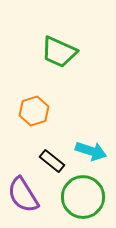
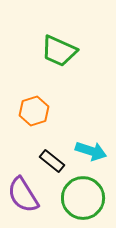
green trapezoid: moved 1 px up
green circle: moved 1 px down
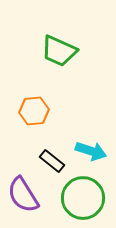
orange hexagon: rotated 12 degrees clockwise
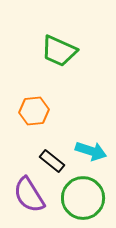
purple semicircle: moved 6 px right
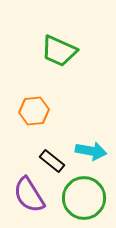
cyan arrow: rotated 8 degrees counterclockwise
green circle: moved 1 px right
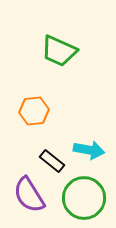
cyan arrow: moved 2 px left, 1 px up
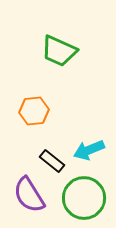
cyan arrow: rotated 148 degrees clockwise
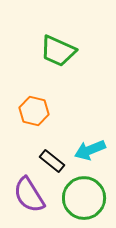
green trapezoid: moved 1 px left
orange hexagon: rotated 20 degrees clockwise
cyan arrow: moved 1 px right
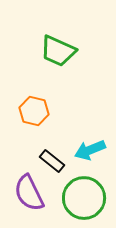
purple semicircle: moved 2 px up; rotated 6 degrees clockwise
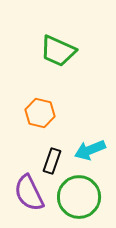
orange hexagon: moved 6 px right, 2 px down
black rectangle: rotated 70 degrees clockwise
green circle: moved 5 px left, 1 px up
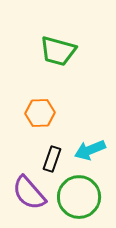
green trapezoid: rotated 9 degrees counterclockwise
orange hexagon: rotated 16 degrees counterclockwise
black rectangle: moved 2 px up
purple semicircle: rotated 15 degrees counterclockwise
